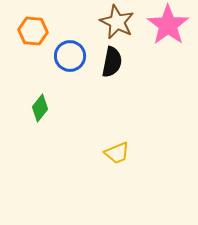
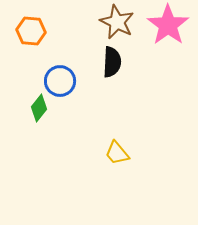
orange hexagon: moved 2 px left
blue circle: moved 10 px left, 25 px down
black semicircle: rotated 8 degrees counterclockwise
green diamond: moved 1 px left
yellow trapezoid: rotated 72 degrees clockwise
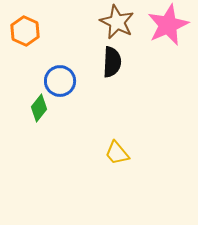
pink star: rotated 12 degrees clockwise
orange hexagon: moved 6 px left; rotated 20 degrees clockwise
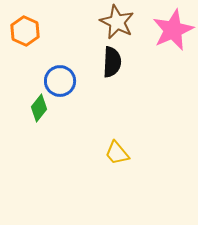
pink star: moved 5 px right, 5 px down
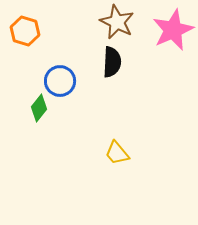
orange hexagon: rotated 8 degrees counterclockwise
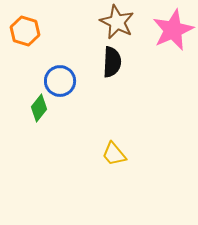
yellow trapezoid: moved 3 px left, 1 px down
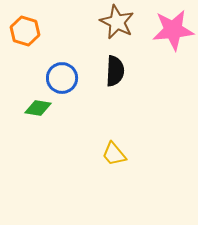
pink star: rotated 18 degrees clockwise
black semicircle: moved 3 px right, 9 px down
blue circle: moved 2 px right, 3 px up
green diamond: moved 1 px left; rotated 60 degrees clockwise
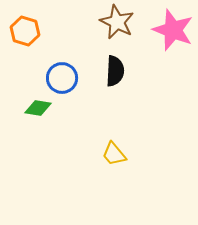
pink star: rotated 27 degrees clockwise
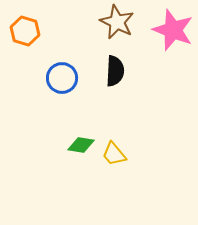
green diamond: moved 43 px right, 37 px down
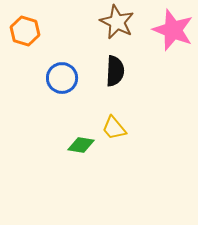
yellow trapezoid: moved 26 px up
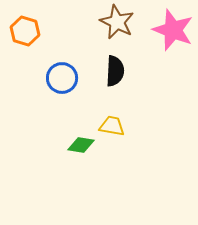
yellow trapezoid: moved 2 px left, 2 px up; rotated 140 degrees clockwise
